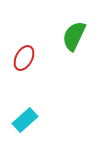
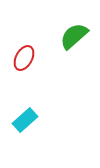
green semicircle: rotated 24 degrees clockwise
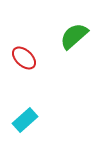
red ellipse: rotated 75 degrees counterclockwise
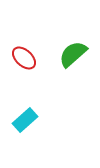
green semicircle: moved 1 px left, 18 px down
